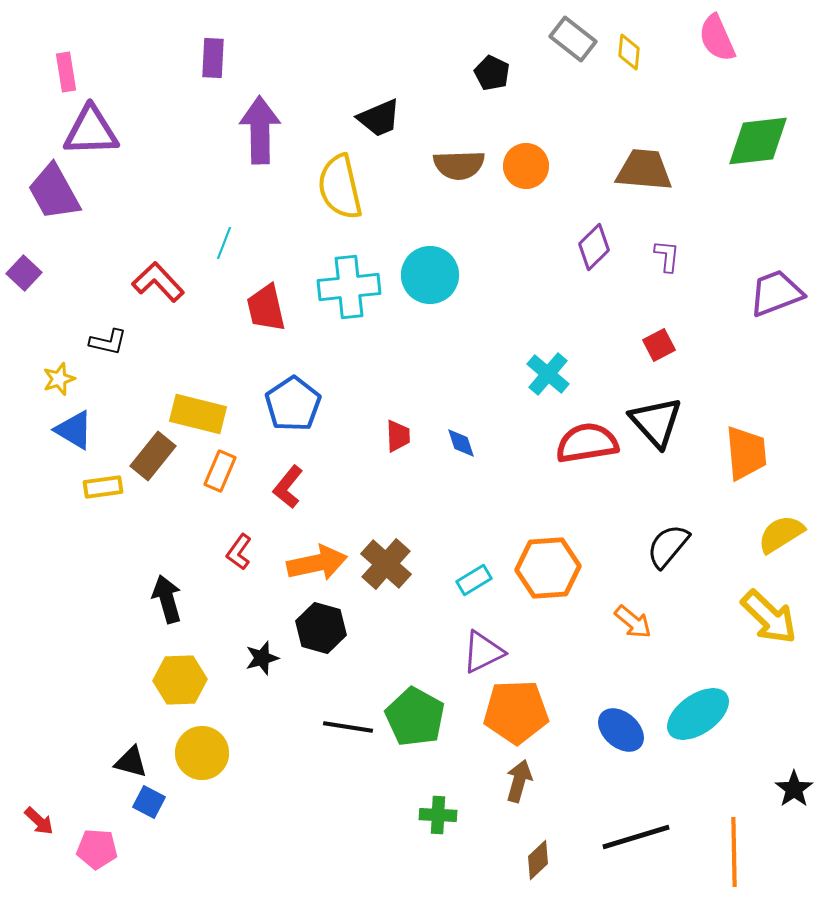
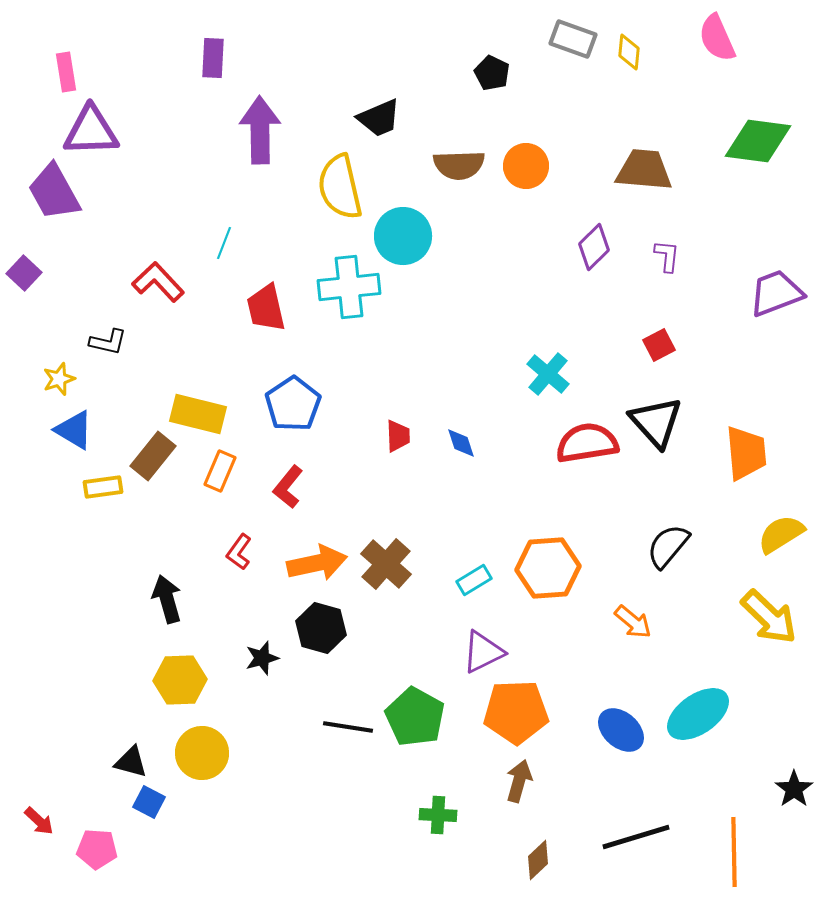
gray rectangle at (573, 39): rotated 18 degrees counterclockwise
green diamond at (758, 141): rotated 14 degrees clockwise
cyan circle at (430, 275): moved 27 px left, 39 px up
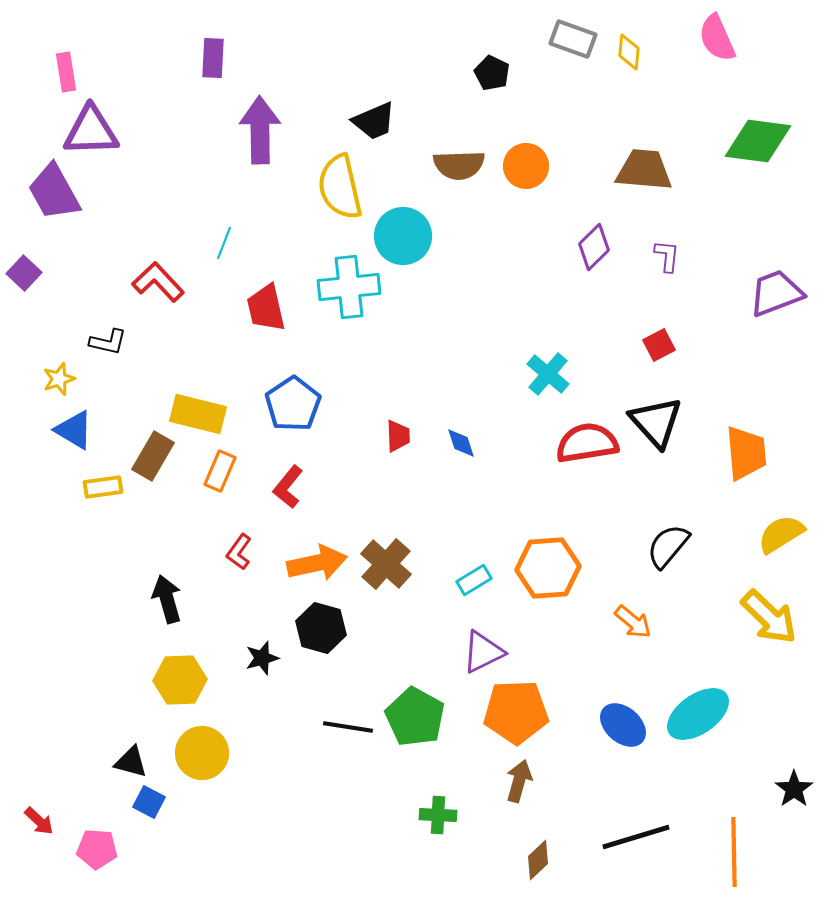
black trapezoid at (379, 118): moved 5 px left, 3 px down
brown rectangle at (153, 456): rotated 9 degrees counterclockwise
blue ellipse at (621, 730): moved 2 px right, 5 px up
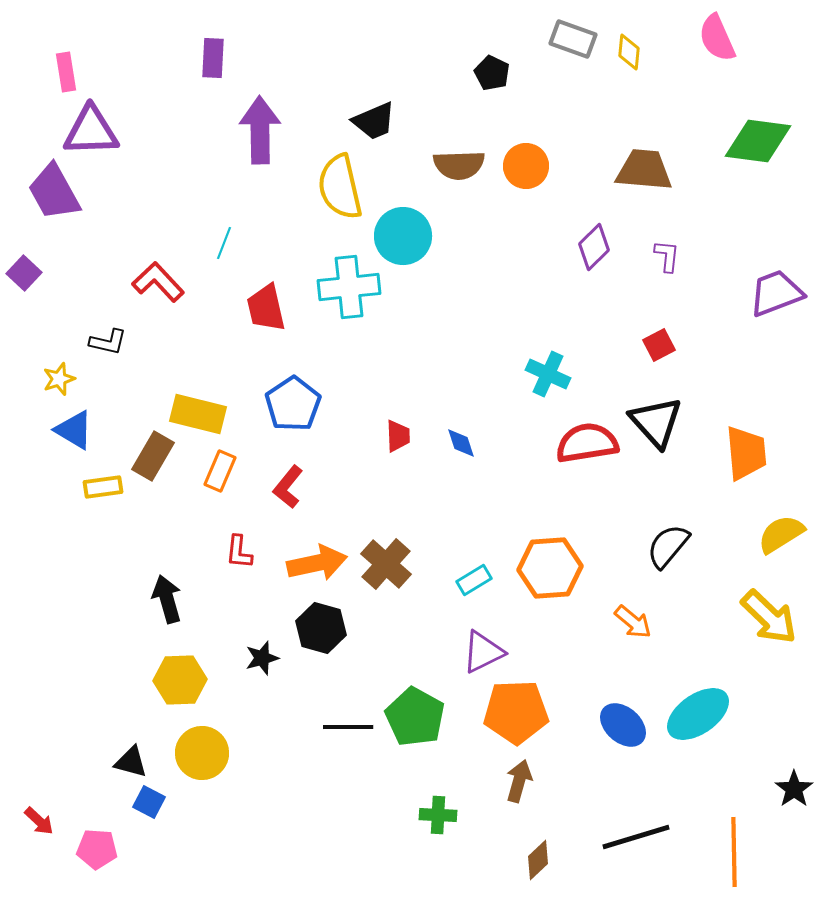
cyan cross at (548, 374): rotated 15 degrees counterclockwise
red L-shape at (239, 552): rotated 30 degrees counterclockwise
orange hexagon at (548, 568): moved 2 px right
black line at (348, 727): rotated 9 degrees counterclockwise
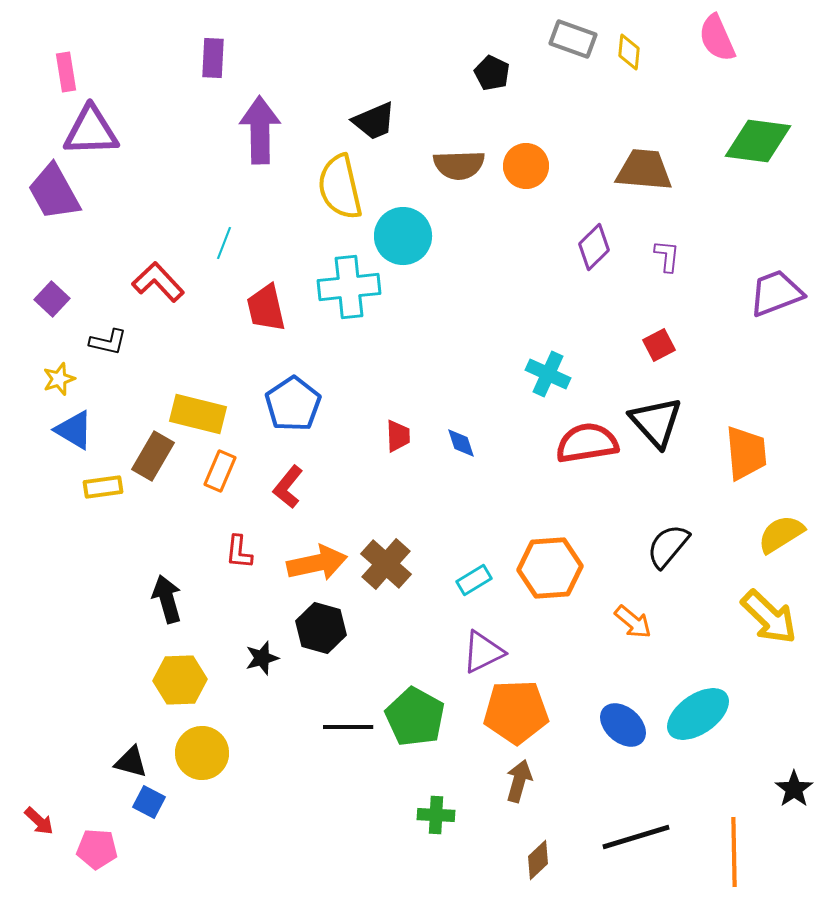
purple square at (24, 273): moved 28 px right, 26 px down
green cross at (438, 815): moved 2 px left
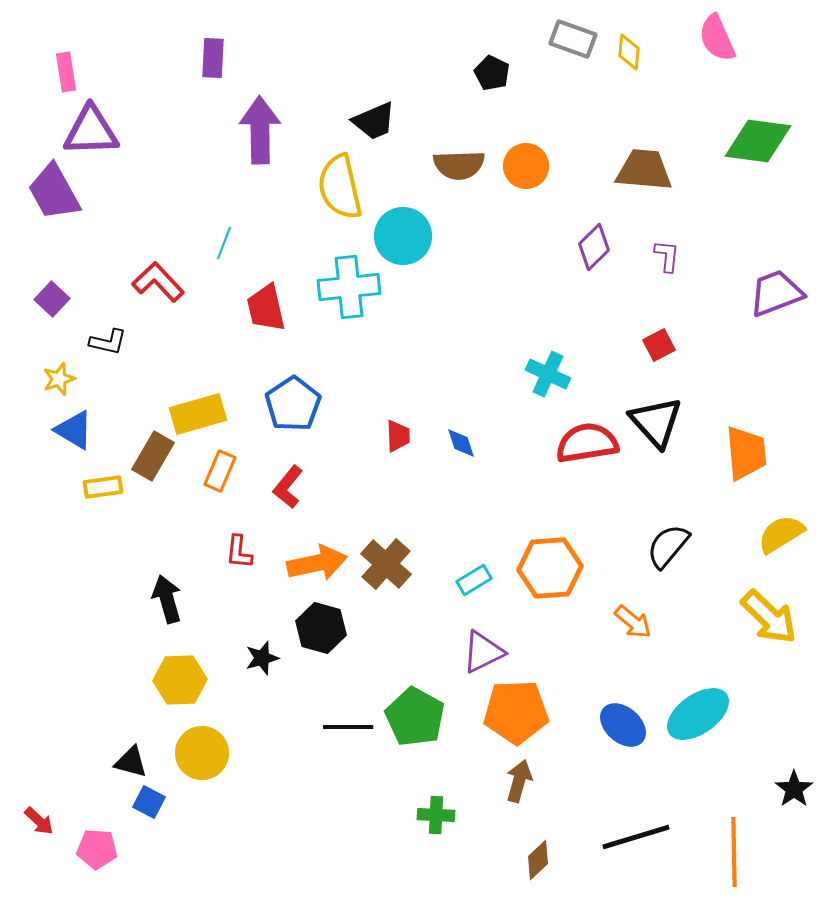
yellow rectangle at (198, 414): rotated 30 degrees counterclockwise
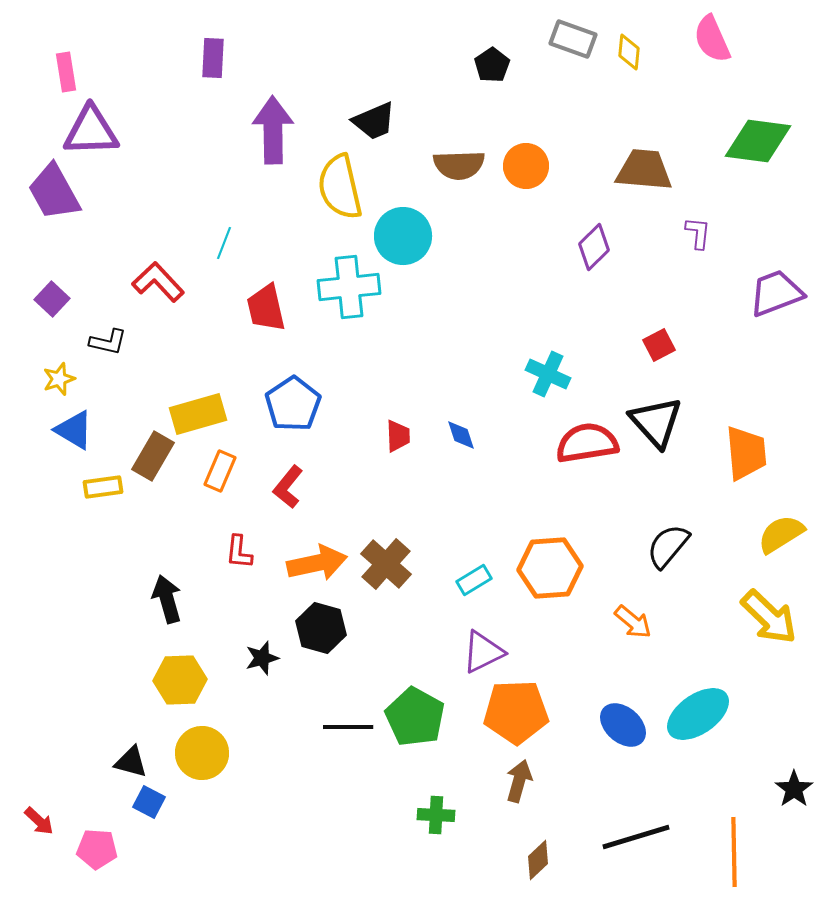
pink semicircle at (717, 38): moved 5 px left, 1 px down
black pentagon at (492, 73): moved 8 px up; rotated 12 degrees clockwise
purple arrow at (260, 130): moved 13 px right
purple L-shape at (667, 256): moved 31 px right, 23 px up
blue diamond at (461, 443): moved 8 px up
